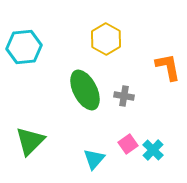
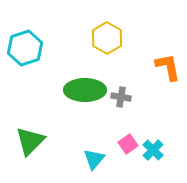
yellow hexagon: moved 1 px right, 1 px up
cyan hexagon: moved 1 px right, 1 px down; rotated 12 degrees counterclockwise
green ellipse: rotated 63 degrees counterclockwise
gray cross: moved 3 px left, 1 px down
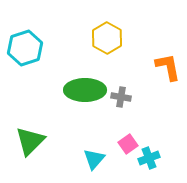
cyan cross: moved 4 px left, 8 px down; rotated 25 degrees clockwise
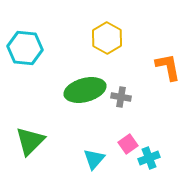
cyan hexagon: rotated 24 degrees clockwise
green ellipse: rotated 15 degrees counterclockwise
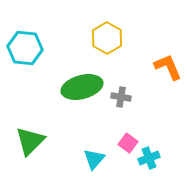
orange L-shape: rotated 12 degrees counterclockwise
green ellipse: moved 3 px left, 3 px up
pink square: moved 1 px up; rotated 18 degrees counterclockwise
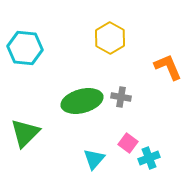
yellow hexagon: moved 3 px right
green ellipse: moved 14 px down
green triangle: moved 5 px left, 8 px up
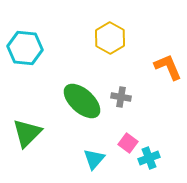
green ellipse: rotated 57 degrees clockwise
green triangle: moved 2 px right
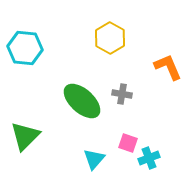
gray cross: moved 1 px right, 3 px up
green triangle: moved 2 px left, 3 px down
pink square: rotated 18 degrees counterclockwise
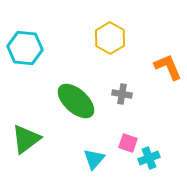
green ellipse: moved 6 px left
green triangle: moved 1 px right, 3 px down; rotated 8 degrees clockwise
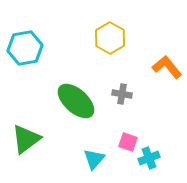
cyan hexagon: rotated 16 degrees counterclockwise
orange L-shape: moved 1 px left; rotated 16 degrees counterclockwise
pink square: moved 1 px up
